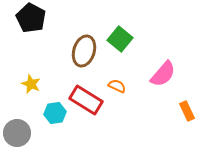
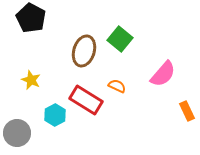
yellow star: moved 4 px up
cyan hexagon: moved 2 px down; rotated 20 degrees counterclockwise
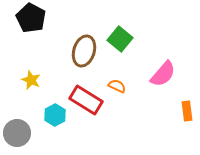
orange rectangle: rotated 18 degrees clockwise
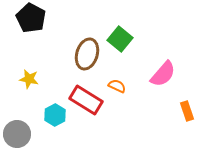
brown ellipse: moved 3 px right, 3 px down
yellow star: moved 2 px left, 1 px up; rotated 12 degrees counterclockwise
orange rectangle: rotated 12 degrees counterclockwise
gray circle: moved 1 px down
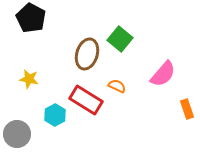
orange rectangle: moved 2 px up
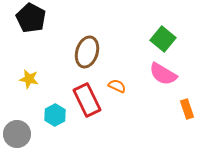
green square: moved 43 px right
brown ellipse: moved 2 px up
pink semicircle: rotated 80 degrees clockwise
red rectangle: moved 1 px right; rotated 32 degrees clockwise
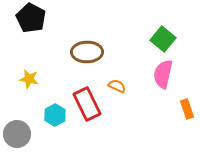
brown ellipse: rotated 72 degrees clockwise
pink semicircle: rotated 72 degrees clockwise
red rectangle: moved 4 px down
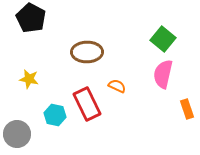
cyan hexagon: rotated 20 degrees counterclockwise
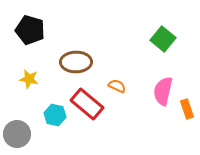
black pentagon: moved 1 px left, 12 px down; rotated 12 degrees counterclockwise
brown ellipse: moved 11 px left, 10 px down
pink semicircle: moved 17 px down
red rectangle: rotated 24 degrees counterclockwise
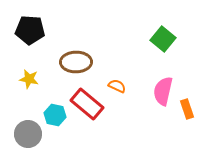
black pentagon: rotated 12 degrees counterclockwise
gray circle: moved 11 px right
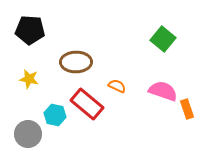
pink semicircle: rotated 96 degrees clockwise
